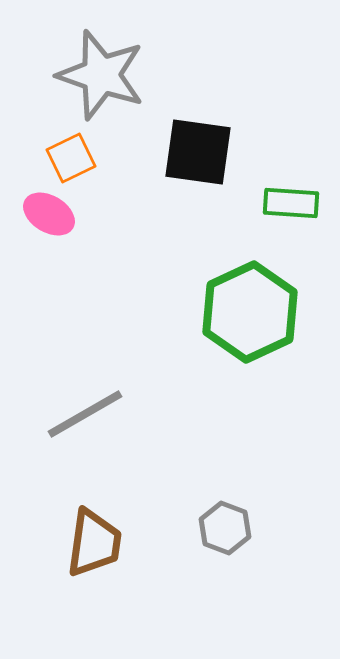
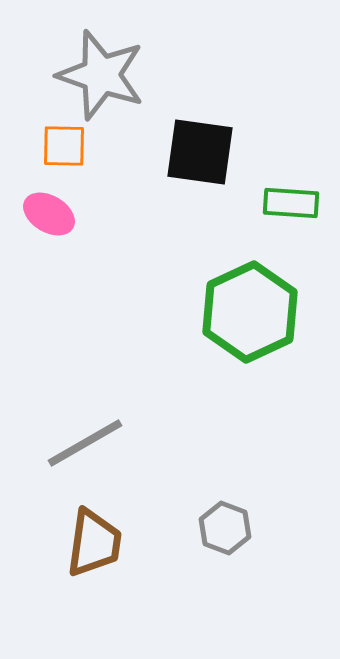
black square: moved 2 px right
orange square: moved 7 px left, 12 px up; rotated 27 degrees clockwise
gray line: moved 29 px down
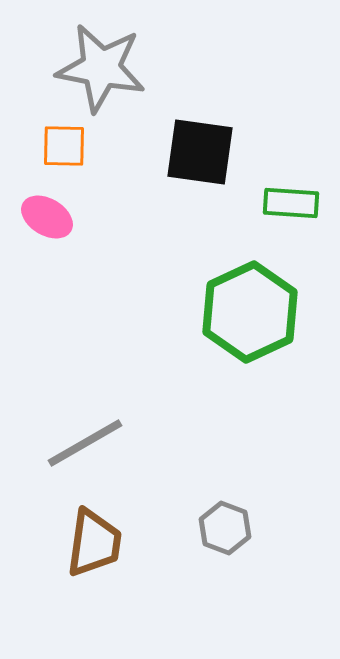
gray star: moved 7 px up; rotated 8 degrees counterclockwise
pink ellipse: moved 2 px left, 3 px down
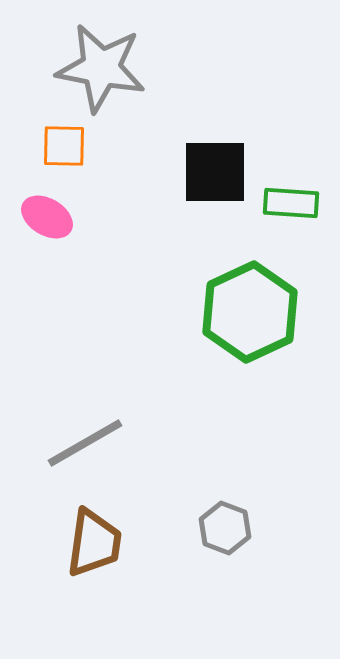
black square: moved 15 px right, 20 px down; rotated 8 degrees counterclockwise
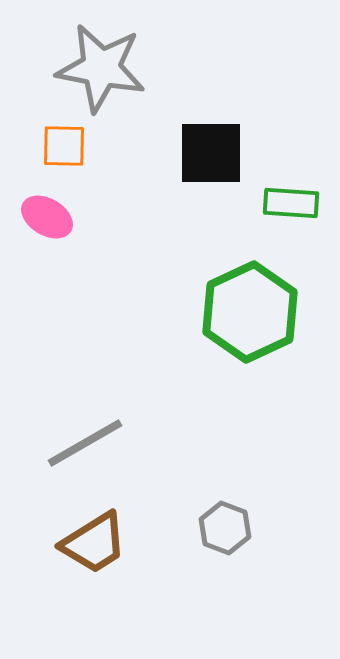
black square: moved 4 px left, 19 px up
brown trapezoid: rotated 50 degrees clockwise
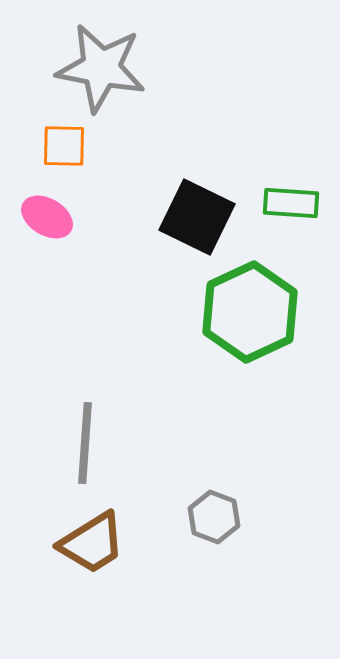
black square: moved 14 px left, 64 px down; rotated 26 degrees clockwise
gray line: rotated 56 degrees counterclockwise
gray hexagon: moved 11 px left, 11 px up
brown trapezoid: moved 2 px left
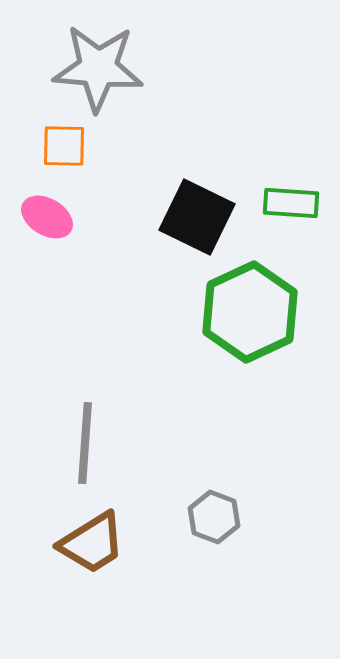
gray star: moved 3 px left; rotated 6 degrees counterclockwise
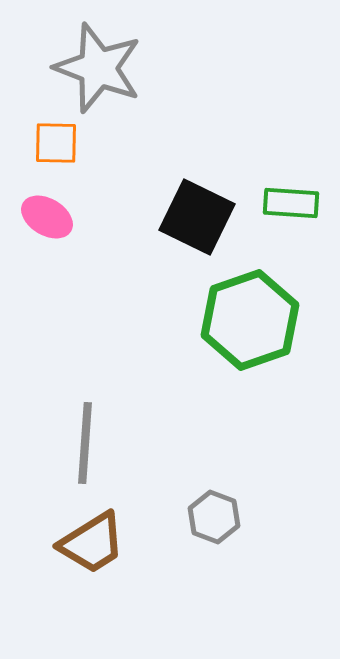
gray star: rotated 16 degrees clockwise
orange square: moved 8 px left, 3 px up
green hexagon: moved 8 px down; rotated 6 degrees clockwise
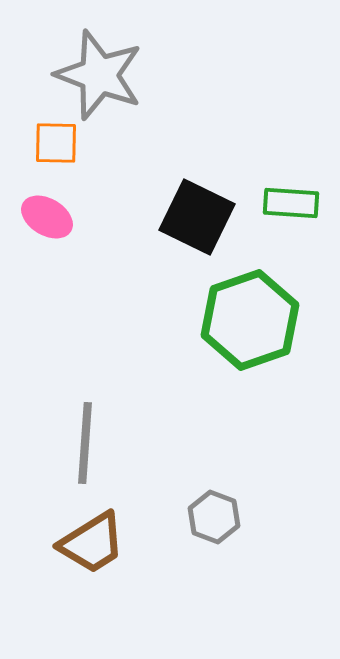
gray star: moved 1 px right, 7 px down
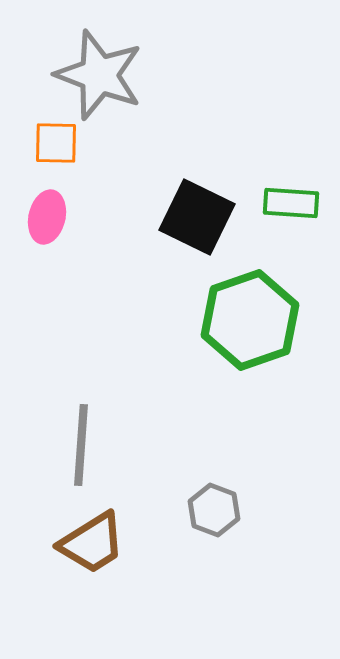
pink ellipse: rotated 72 degrees clockwise
gray line: moved 4 px left, 2 px down
gray hexagon: moved 7 px up
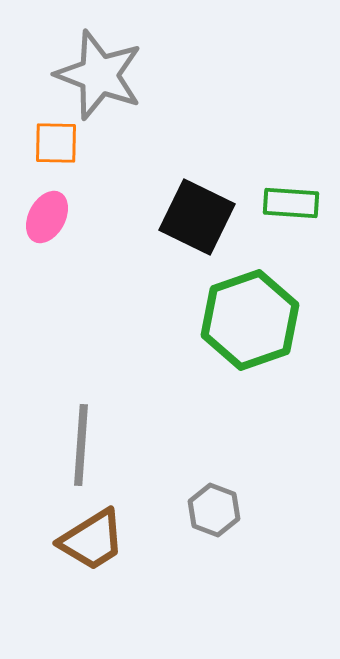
pink ellipse: rotated 15 degrees clockwise
brown trapezoid: moved 3 px up
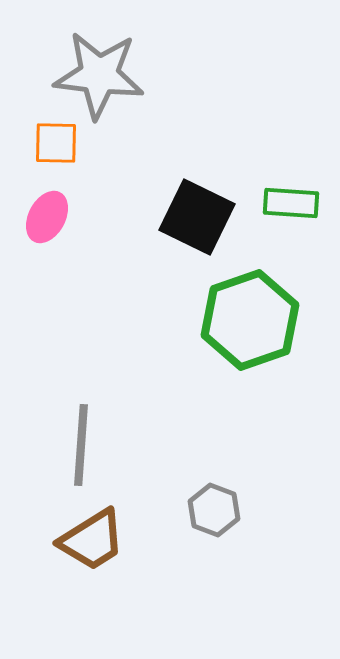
gray star: rotated 14 degrees counterclockwise
